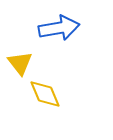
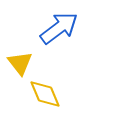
blue arrow: rotated 27 degrees counterclockwise
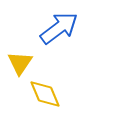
yellow triangle: rotated 12 degrees clockwise
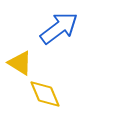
yellow triangle: rotated 32 degrees counterclockwise
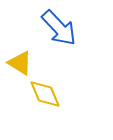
blue arrow: rotated 84 degrees clockwise
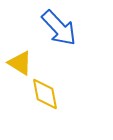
yellow diamond: rotated 12 degrees clockwise
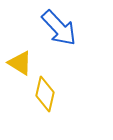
yellow diamond: rotated 24 degrees clockwise
